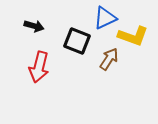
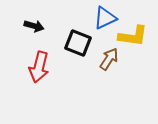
yellow L-shape: rotated 12 degrees counterclockwise
black square: moved 1 px right, 2 px down
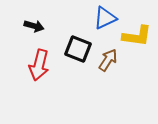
yellow L-shape: moved 4 px right
black square: moved 6 px down
brown arrow: moved 1 px left, 1 px down
red arrow: moved 2 px up
